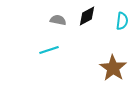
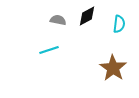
cyan semicircle: moved 3 px left, 3 px down
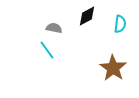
gray semicircle: moved 4 px left, 8 px down
cyan semicircle: moved 1 px right
cyan line: moved 2 px left; rotated 72 degrees clockwise
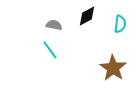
gray semicircle: moved 3 px up
cyan line: moved 3 px right
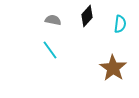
black diamond: rotated 20 degrees counterclockwise
gray semicircle: moved 1 px left, 5 px up
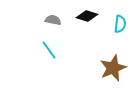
black diamond: rotated 65 degrees clockwise
cyan line: moved 1 px left
brown star: rotated 16 degrees clockwise
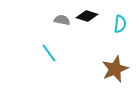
gray semicircle: moved 9 px right
cyan line: moved 3 px down
brown star: moved 2 px right, 1 px down
